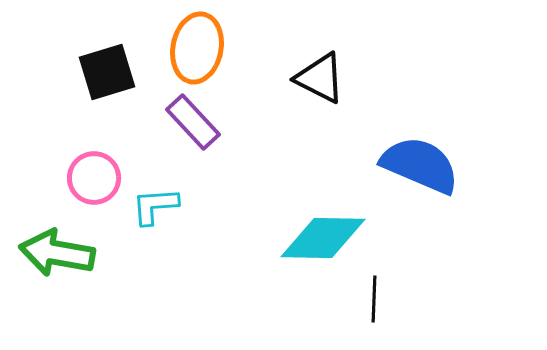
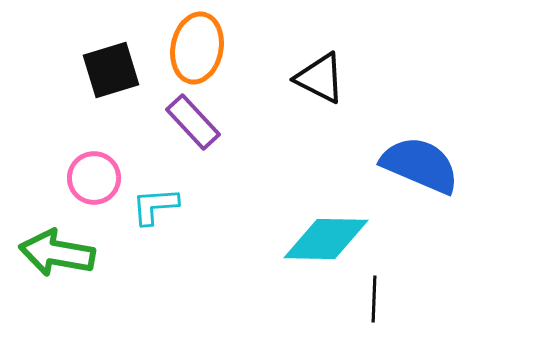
black square: moved 4 px right, 2 px up
cyan diamond: moved 3 px right, 1 px down
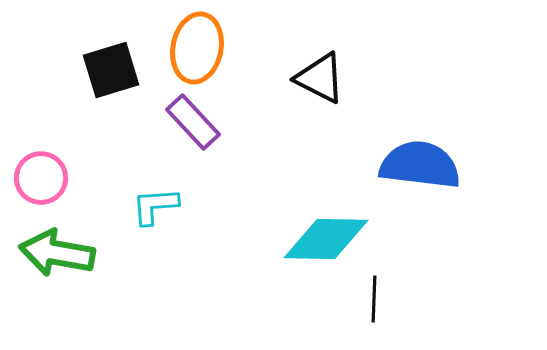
blue semicircle: rotated 16 degrees counterclockwise
pink circle: moved 53 px left
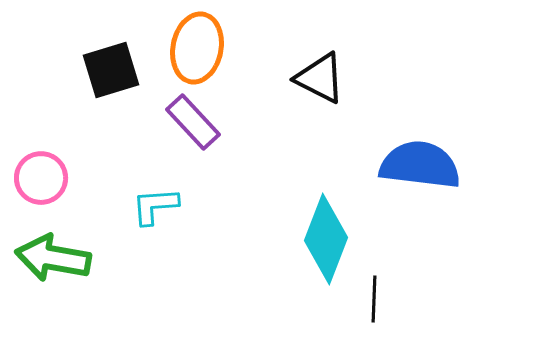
cyan diamond: rotated 70 degrees counterclockwise
green arrow: moved 4 px left, 5 px down
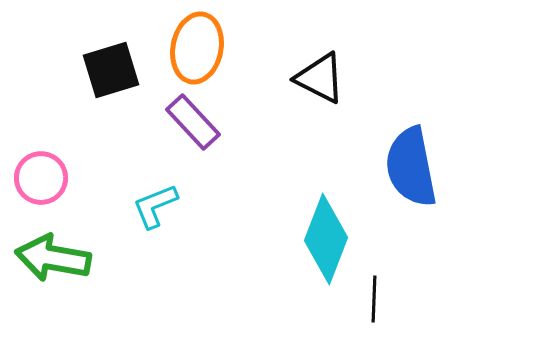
blue semicircle: moved 9 px left, 2 px down; rotated 108 degrees counterclockwise
cyan L-shape: rotated 18 degrees counterclockwise
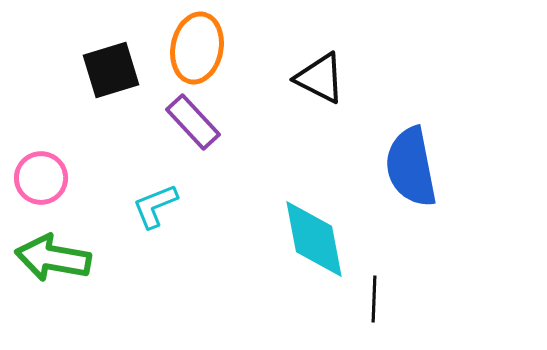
cyan diamond: moved 12 px left; rotated 32 degrees counterclockwise
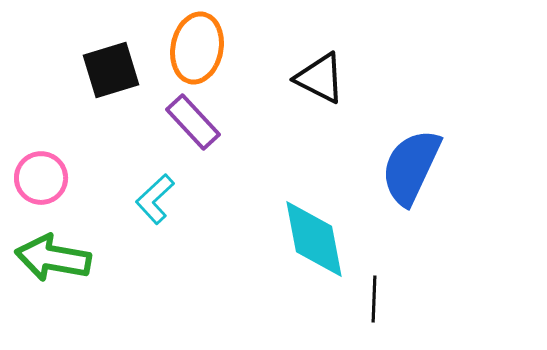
blue semicircle: rotated 36 degrees clockwise
cyan L-shape: moved 7 px up; rotated 21 degrees counterclockwise
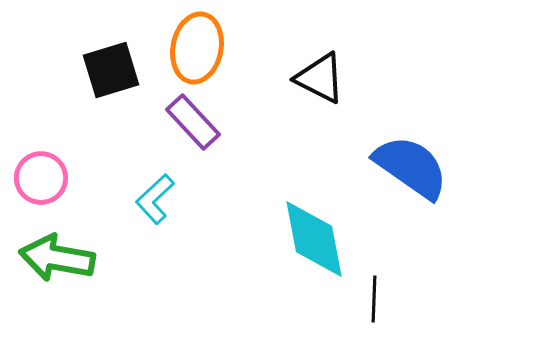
blue semicircle: rotated 100 degrees clockwise
green arrow: moved 4 px right
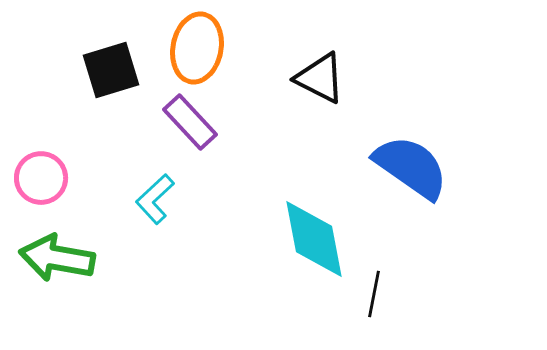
purple rectangle: moved 3 px left
black line: moved 5 px up; rotated 9 degrees clockwise
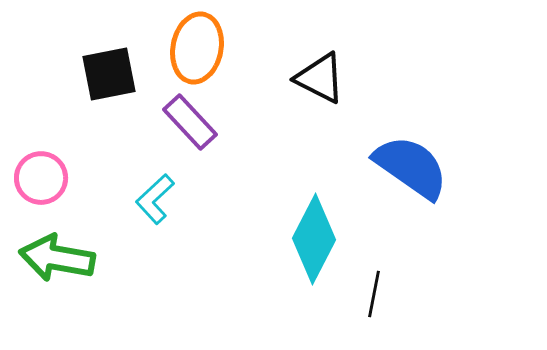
black square: moved 2 px left, 4 px down; rotated 6 degrees clockwise
cyan diamond: rotated 38 degrees clockwise
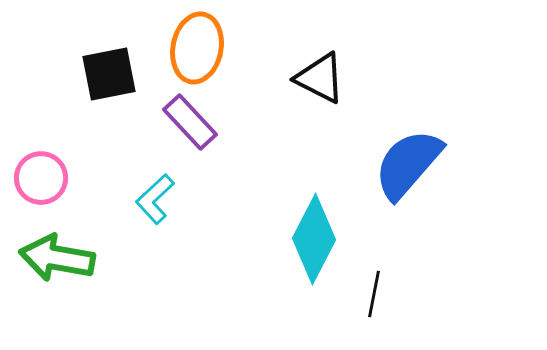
blue semicircle: moved 3 px left, 3 px up; rotated 84 degrees counterclockwise
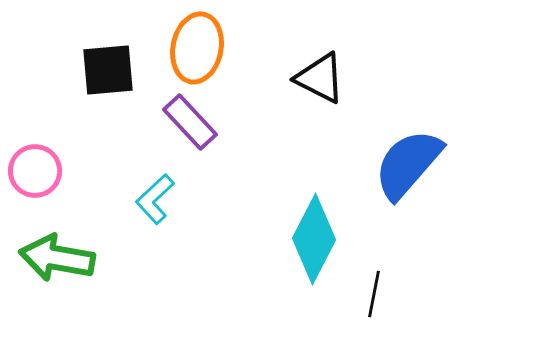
black square: moved 1 px left, 4 px up; rotated 6 degrees clockwise
pink circle: moved 6 px left, 7 px up
